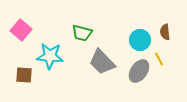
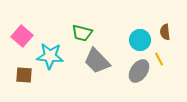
pink square: moved 1 px right, 6 px down
gray trapezoid: moved 5 px left, 1 px up
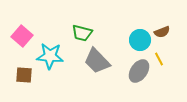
brown semicircle: moved 3 px left; rotated 105 degrees counterclockwise
